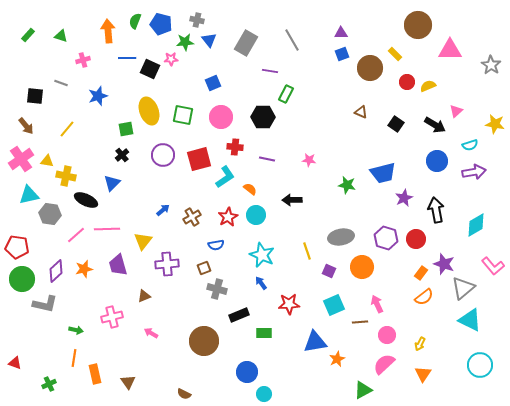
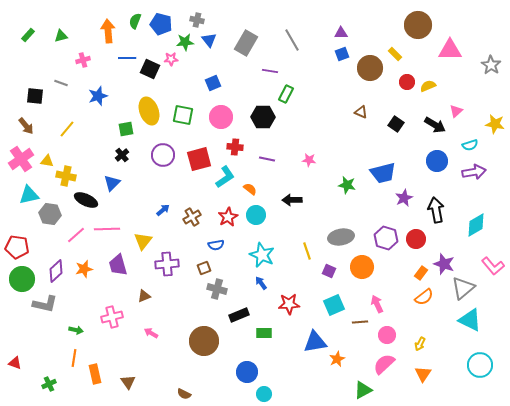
green triangle at (61, 36): rotated 32 degrees counterclockwise
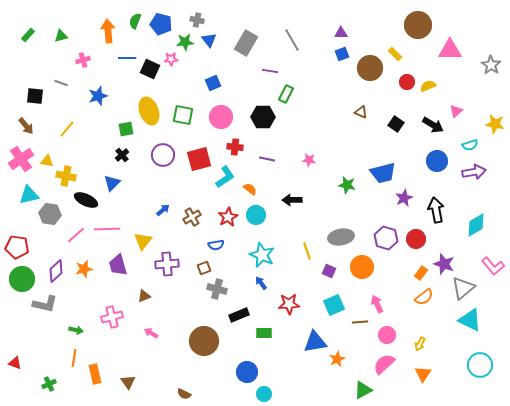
black arrow at (435, 125): moved 2 px left
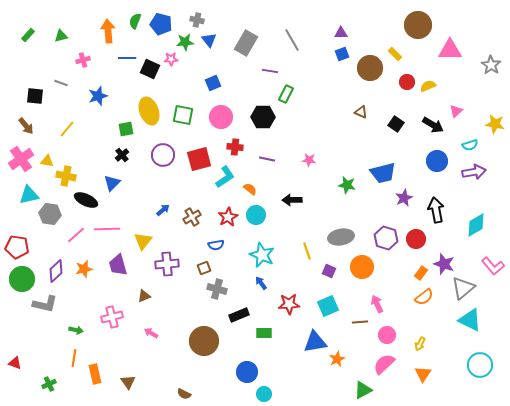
cyan square at (334, 305): moved 6 px left, 1 px down
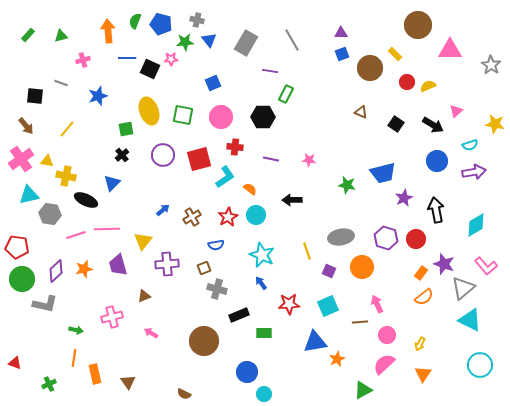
purple line at (267, 159): moved 4 px right
pink line at (76, 235): rotated 24 degrees clockwise
pink L-shape at (493, 266): moved 7 px left
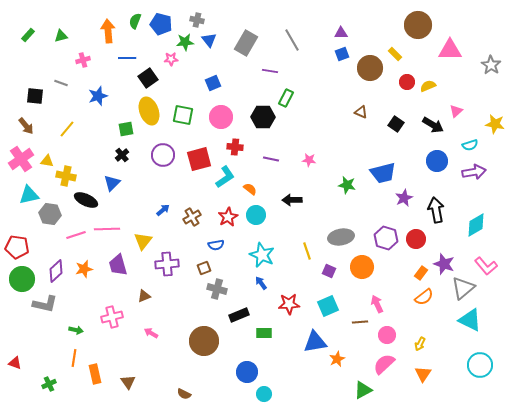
black square at (150, 69): moved 2 px left, 9 px down; rotated 30 degrees clockwise
green rectangle at (286, 94): moved 4 px down
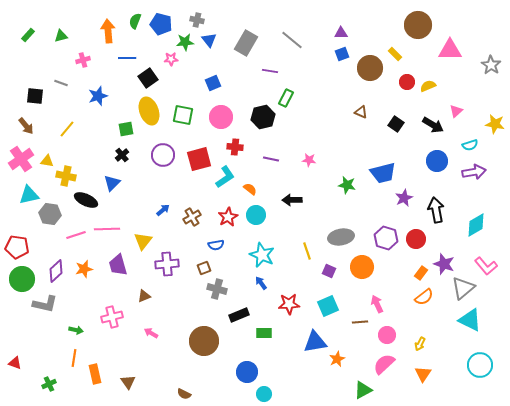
gray line at (292, 40): rotated 20 degrees counterclockwise
black hexagon at (263, 117): rotated 15 degrees counterclockwise
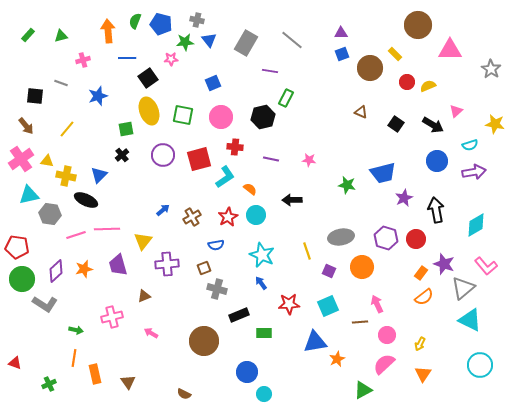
gray star at (491, 65): moved 4 px down
blue triangle at (112, 183): moved 13 px left, 8 px up
gray L-shape at (45, 304): rotated 20 degrees clockwise
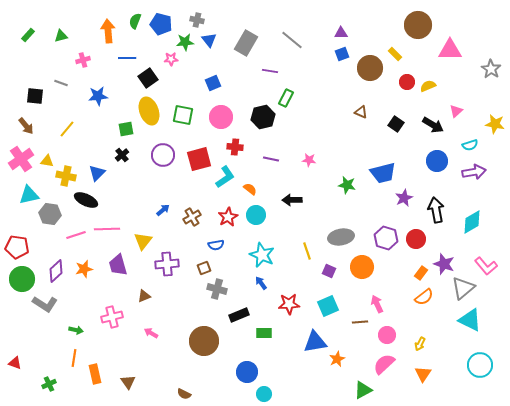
blue star at (98, 96): rotated 12 degrees clockwise
blue triangle at (99, 175): moved 2 px left, 2 px up
cyan diamond at (476, 225): moved 4 px left, 3 px up
